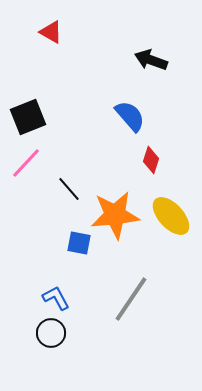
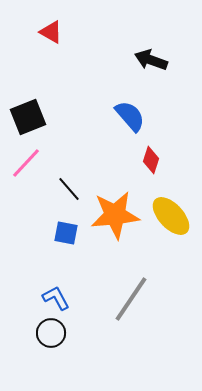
blue square: moved 13 px left, 10 px up
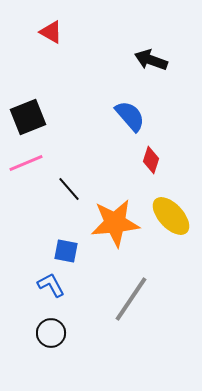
pink line: rotated 24 degrees clockwise
orange star: moved 8 px down
blue square: moved 18 px down
blue L-shape: moved 5 px left, 13 px up
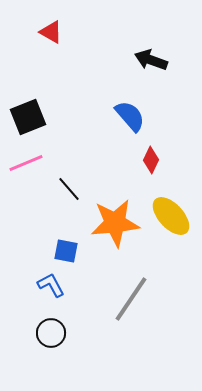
red diamond: rotated 8 degrees clockwise
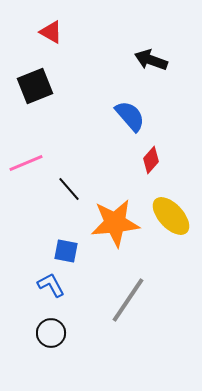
black square: moved 7 px right, 31 px up
red diamond: rotated 16 degrees clockwise
gray line: moved 3 px left, 1 px down
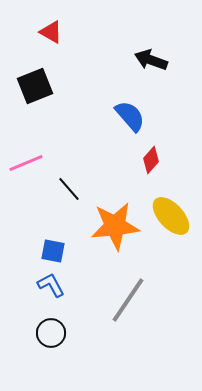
orange star: moved 3 px down
blue square: moved 13 px left
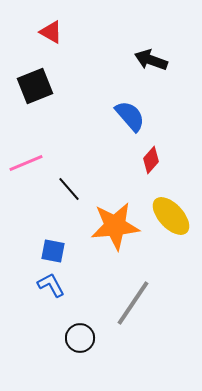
gray line: moved 5 px right, 3 px down
black circle: moved 29 px right, 5 px down
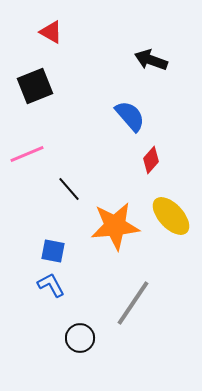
pink line: moved 1 px right, 9 px up
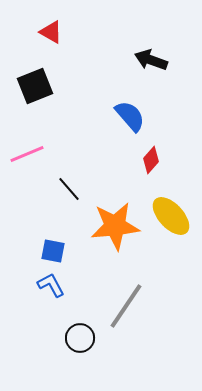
gray line: moved 7 px left, 3 px down
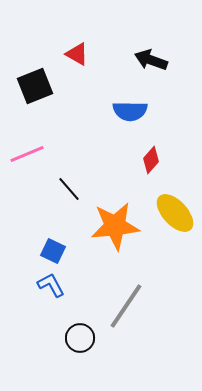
red triangle: moved 26 px right, 22 px down
blue semicircle: moved 5 px up; rotated 132 degrees clockwise
yellow ellipse: moved 4 px right, 3 px up
blue square: rotated 15 degrees clockwise
